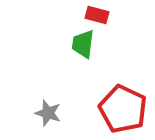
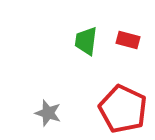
red rectangle: moved 31 px right, 25 px down
green trapezoid: moved 3 px right, 3 px up
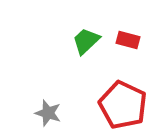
green trapezoid: rotated 40 degrees clockwise
red pentagon: moved 4 px up
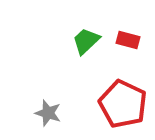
red pentagon: moved 1 px up
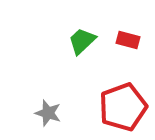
green trapezoid: moved 4 px left
red pentagon: moved 3 px down; rotated 27 degrees clockwise
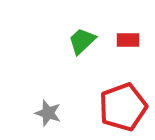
red rectangle: rotated 15 degrees counterclockwise
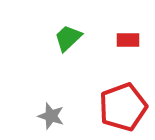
green trapezoid: moved 14 px left, 3 px up
gray star: moved 3 px right, 3 px down
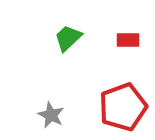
gray star: moved 1 px up; rotated 8 degrees clockwise
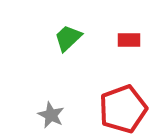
red rectangle: moved 1 px right
red pentagon: moved 2 px down
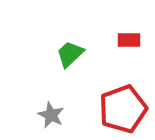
green trapezoid: moved 2 px right, 16 px down
